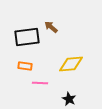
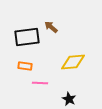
yellow diamond: moved 2 px right, 2 px up
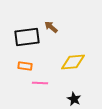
black star: moved 5 px right
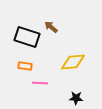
black rectangle: rotated 25 degrees clockwise
black star: moved 2 px right, 1 px up; rotated 24 degrees counterclockwise
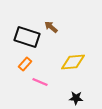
orange rectangle: moved 2 px up; rotated 56 degrees counterclockwise
pink line: moved 1 px up; rotated 21 degrees clockwise
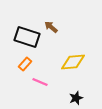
black star: rotated 24 degrees counterclockwise
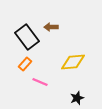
brown arrow: rotated 40 degrees counterclockwise
black rectangle: rotated 35 degrees clockwise
black star: moved 1 px right
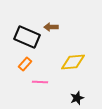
black rectangle: rotated 30 degrees counterclockwise
pink line: rotated 21 degrees counterclockwise
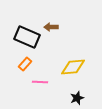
yellow diamond: moved 5 px down
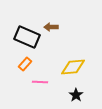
black star: moved 1 px left, 3 px up; rotated 16 degrees counterclockwise
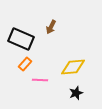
brown arrow: rotated 64 degrees counterclockwise
black rectangle: moved 6 px left, 2 px down
pink line: moved 2 px up
black star: moved 2 px up; rotated 16 degrees clockwise
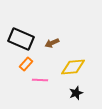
brown arrow: moved 1 px right, 16 px down; rotated 40 degrees clockwise
orange rectangle: moved 1 px right
